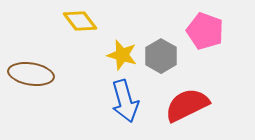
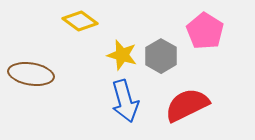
yellow diamond: rotated 16 degrees counterclockwise
pink pentagon: rotated 12 degrees clockwise
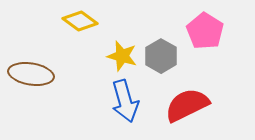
yellow star: moved 1 px down
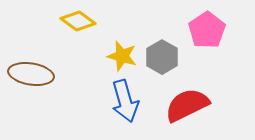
yellow diamond: moved 2 px left
pink pentagon: moved 2 px right, 1 px up; rotated 6 degrees clockwise
gray hexagon: moved 1 px right, 1 px down
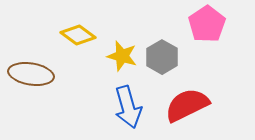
yellow diamond: moved 14 px down
pink pentagon: moved 6 px up
blue arrow: moved 3 px right, 6 px down
